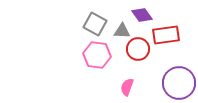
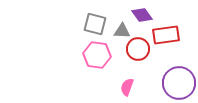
gray square: rotated 15 degrees counterclockwise
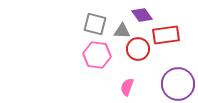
purple circle: moved 1 px left, 1 px down
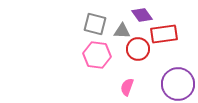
red rectangle: moved 2 px left, 1 px up
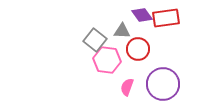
gray square: moved 16 px down; rotated 25 degrees clockwise
red rectangle: moved 2 px right, 16 px up
pink hexagon: moved 10 px right, 5 px down
purple circle: moved 15 px left
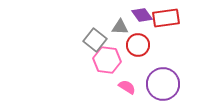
gray triangle: moved 2 px left, 4 px up
red circle: moved 4 px up
pink semicircle: rotated 102 degrees clockwise
